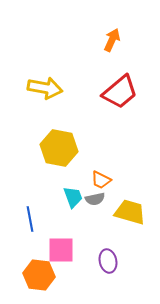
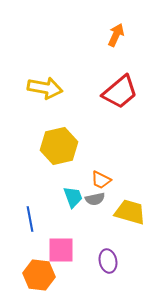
orange arrow: moved 4 px right, 5 px up
yellow hexagon: moved 2 px up; rotated 24 degrees counterclockwise
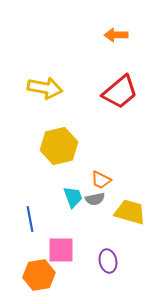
orange arrow: rotated 115 degrees counterclockwise
orange hexagon: rotated 16 degrees counterclockwise
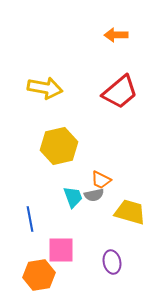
gray semicircle: moved 1 px left, 4 px up
purple ellipse: moved 4 px right, 1 px down
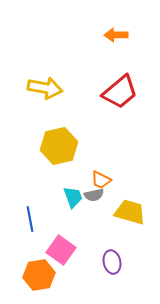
pink square: rotated 36 degrees clockwise
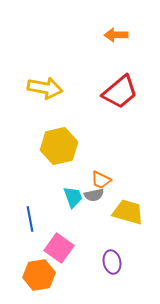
yellow trapezoid: moved 2 px left
pink square: moved 2 px left, 2 px up
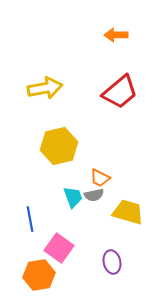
yellow arrow: rotated 20 degrees counterclockwise
orange trapezoid: moved 1 px left, 2 px up
